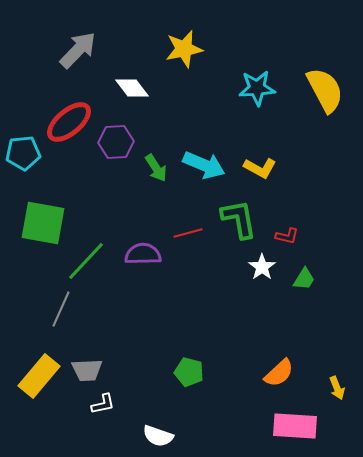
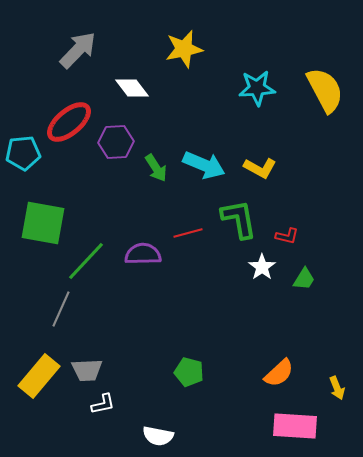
white semicircle: rotated 8 degrees counterclockwise
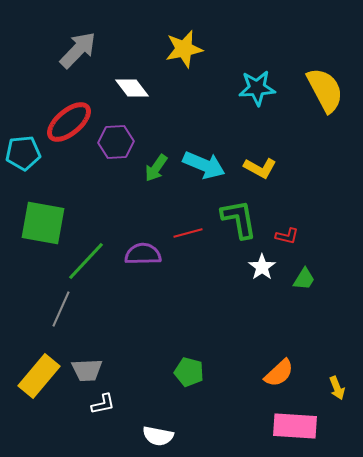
green arrow: rotated 68 degrees clockwise
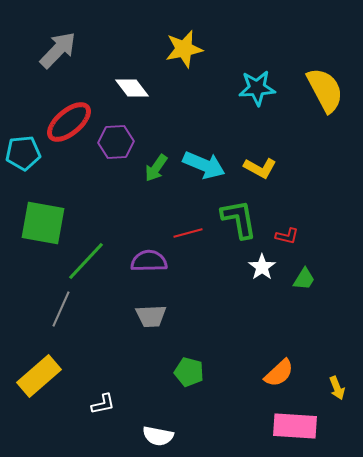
gray arrow: moved 20 px left
purple semicircle: moved 6 px right, 7 px down
gray trapezoid: moved 64 px right, 54 px up
yellow rectangle: rotated 9 degrees clockwise
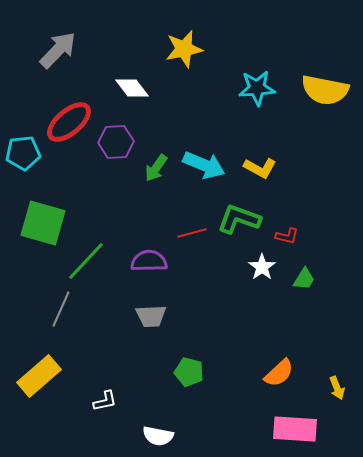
yellow semicircle: rotated 129 degrees clockwise
green L-shape: rotated 60 degrees counterclockwise
green square: rotated 6 degrees clockwise
red line: moved 4 px right
white L-shape: moved 2 px right, 3 px up
pink rectangle: moved 3 px down
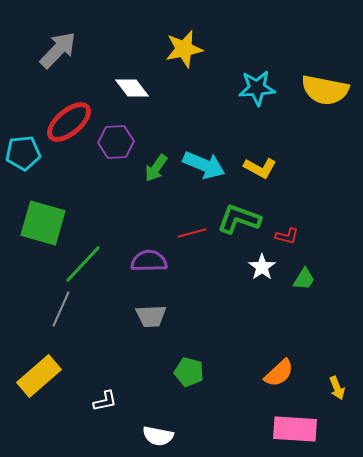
green line: moved 3 px left, 3 px down
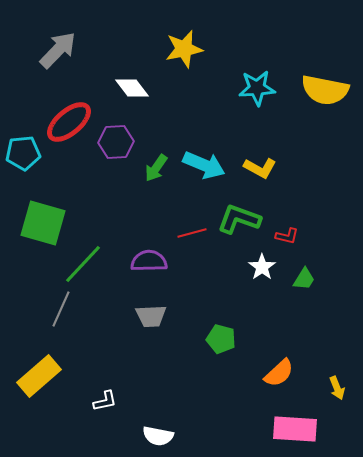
green pentagon: moved 32 px right, 33 px up
